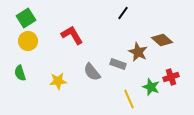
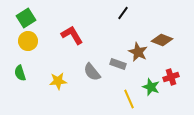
brown diamond: rotated 20 degrees counterclockwise
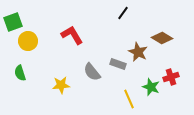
green square: moved 13 px left, 4 px down; rotated 12 degrees clockwise
brown diamond: moved 2 px up; rotated 10 degrees clockwise
yellow star: moved 3 px right, 4 px down
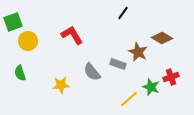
yellow line: rotated 72 degrees clockwise
